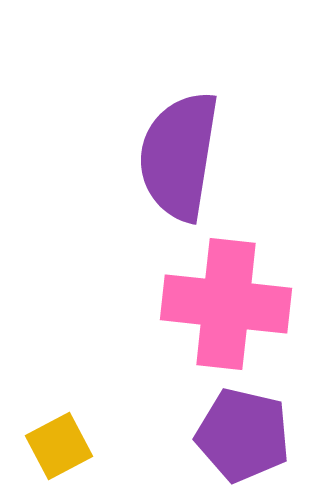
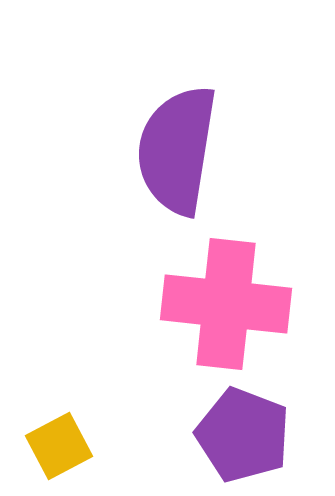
purple semicircle: moved 2 px left, 6 px up
purple pentagon: rotated 8 degrees clockwise
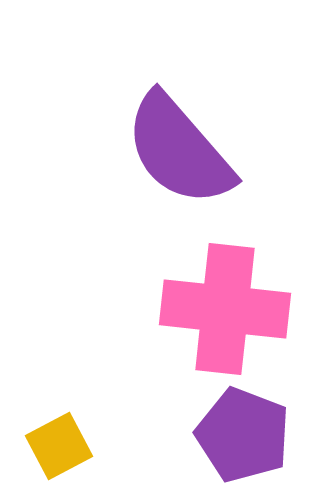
purple semicircle: moved 2 px right; rotated 50 degrees counterclockwise
pink cross: moved 1 px left, 5 px down
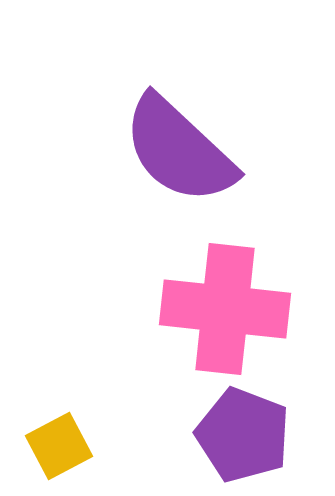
purple semicircle: rotated 6 degrees counterclockwise
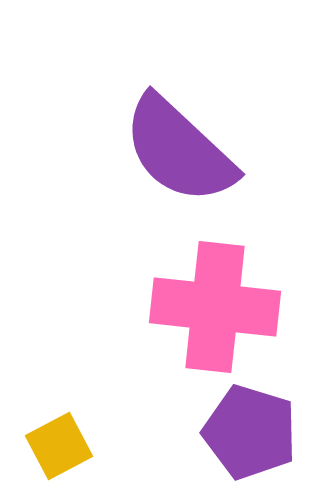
pink cross: moved 10 px left, 2 px up
purple pentagon: moved 7 px right, 3 px up; rotated 4 degrees counterclockwise
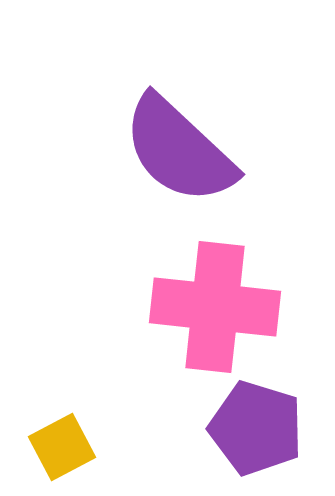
purple pentagon: moved 6 px right, 4 px up
yellow square: moved 3 px right, 1 px down
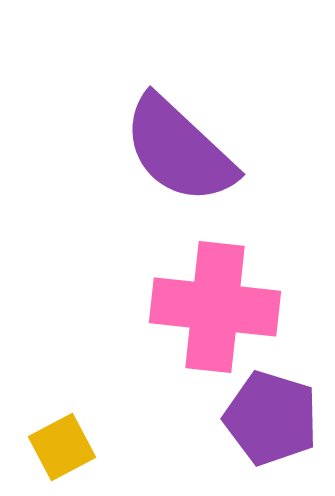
purple pentagon: moved 15 px right, 10 px up
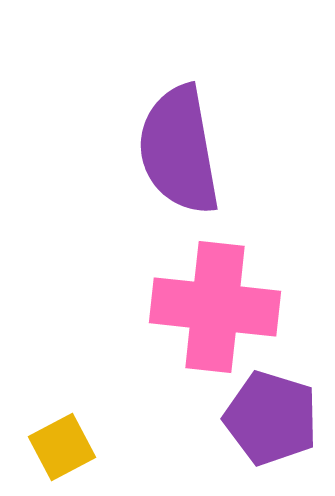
purple semicircle: rotated 37 degrees clockwise
